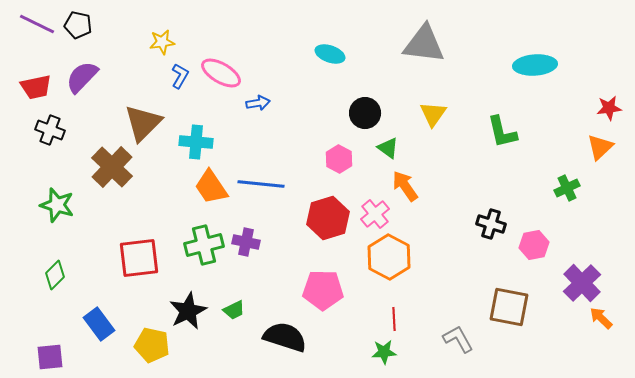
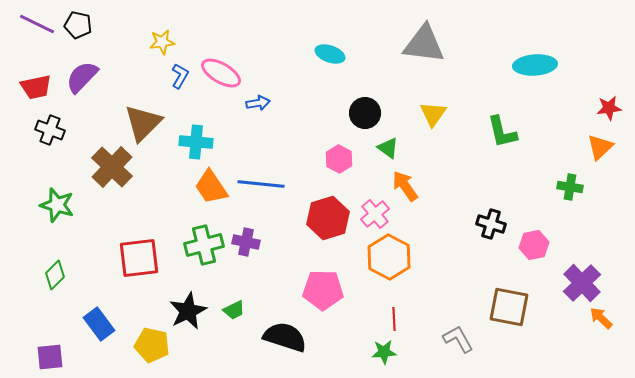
green cross at (567, 188): moved 3 px right, 1 px up; rotated 35 degrees clockwise
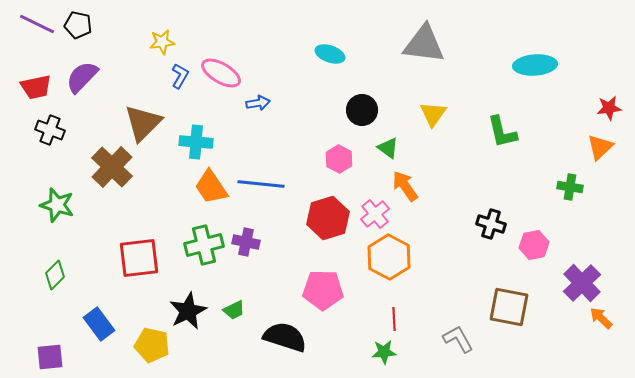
black circle at (365, 113): moved 3 px left, 3 px up
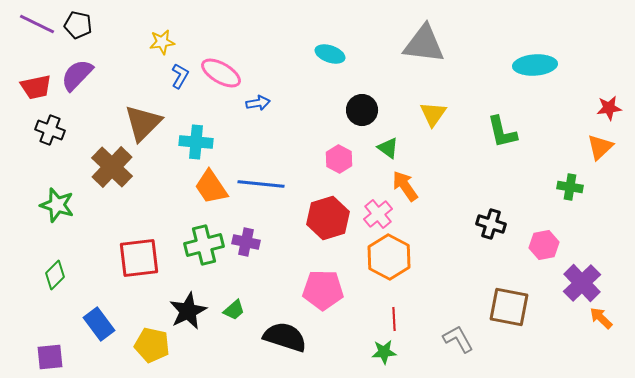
purple semicircle at (82, 77): moved 5 px left, 2 px up
pink cross at (375, 214): moved 3 px right
pink hexagon at (534, 245): moved 10 px right
green trapezoid at (234, 310): rotated 15 degrees counterclockwise
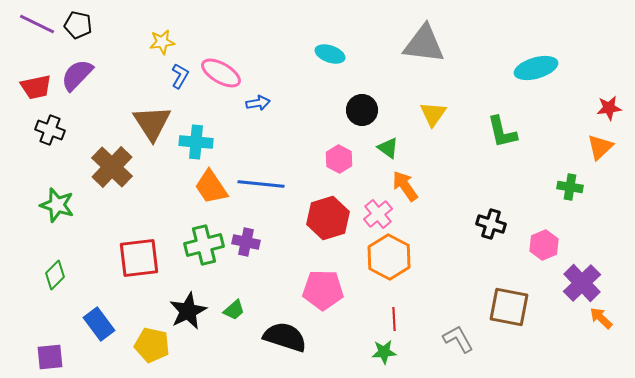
cyan ellipse at (535, 65): moved 1 px right, 3 px down; rotated 12 degrees counterclockwise
brown triangle at (143, 123): moved 9 px right; rotated 18 degrees counterclockwise
pink hexagon at (544, 245): rotated 12 degrees counterclockwise
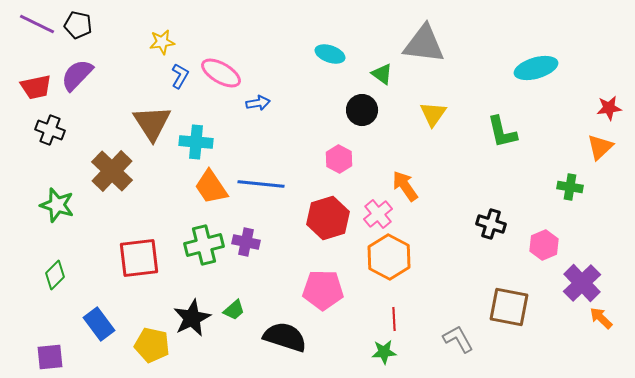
green triangle at (388, 148): moved 6 px left, 74 px up
brown cross at (112, 167): moved 4 px down
black star at (188, 311): moved 4 px right, 7 px down
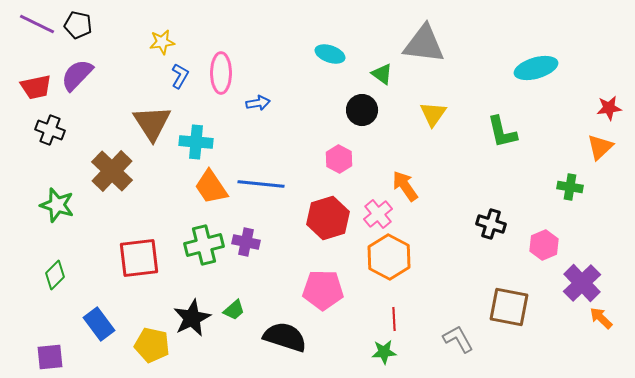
pink ellipse at (221, 73): rotated 60 degrees clockwise
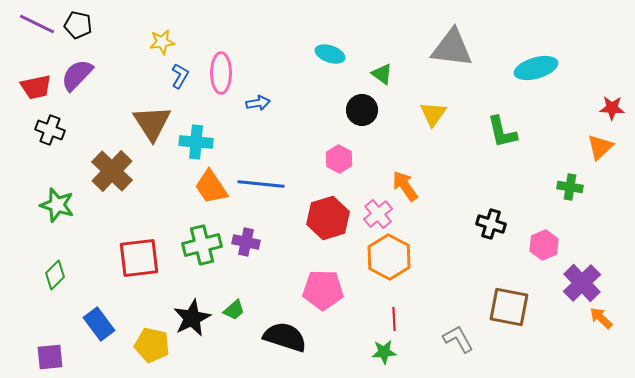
gray triangle at (424, 44): moved 28 px right, 4 px down
red star at (609, 108): moved 3 px right; rotated 10 degrees clockwise
green cross at (204, 245): moved 2 px left
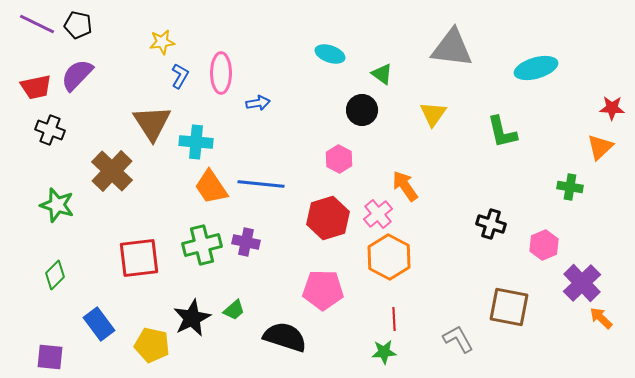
purple square at (50, 357): rotated 12 degrees clockwise
